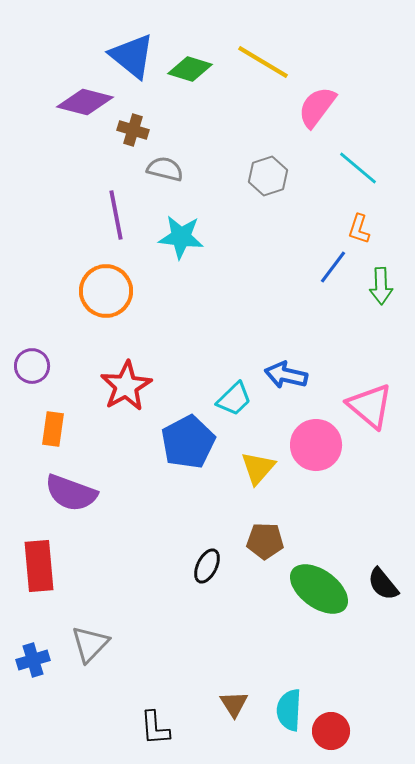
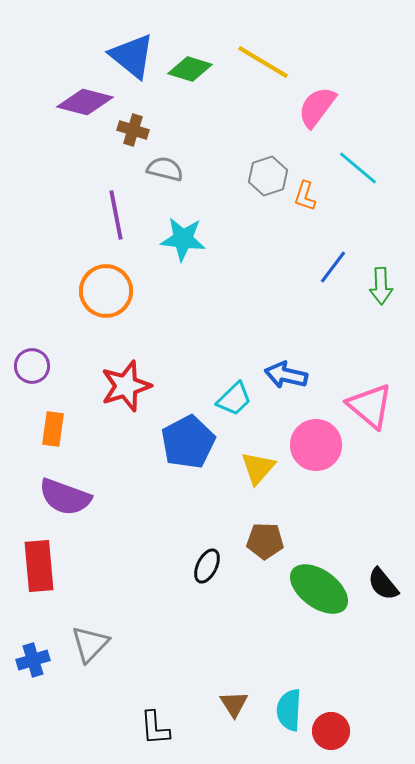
orange L-shape: moved 54 px left, 33 px up
cyan star: moved 2 px right, 2 px down
red star: rotated 12 degrees clockwise
purple semicircle: moved 6 px left, 4 px down
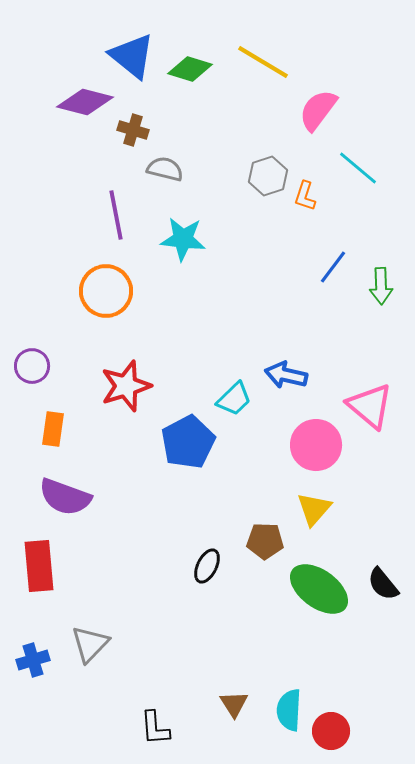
pink semicircle: moved 1 px right, 3 px down
yellow triangle: moved 56 px right, 41 px down
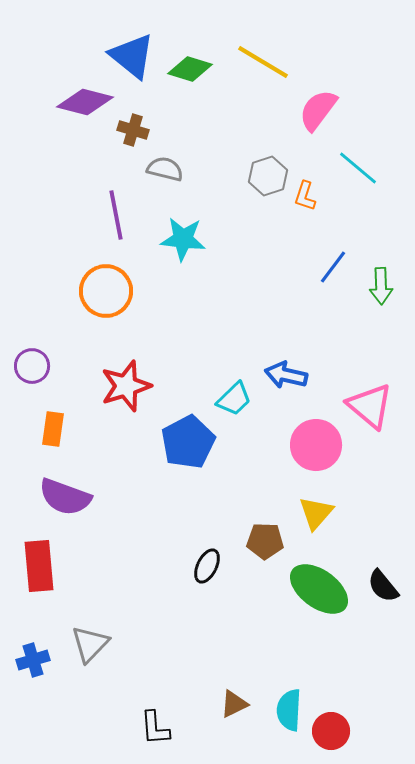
yellow triangle: moved 2 px right, 4 px down
black semicircle: moved 2 px down
brown triangle: rotated 36 degrees clockwise
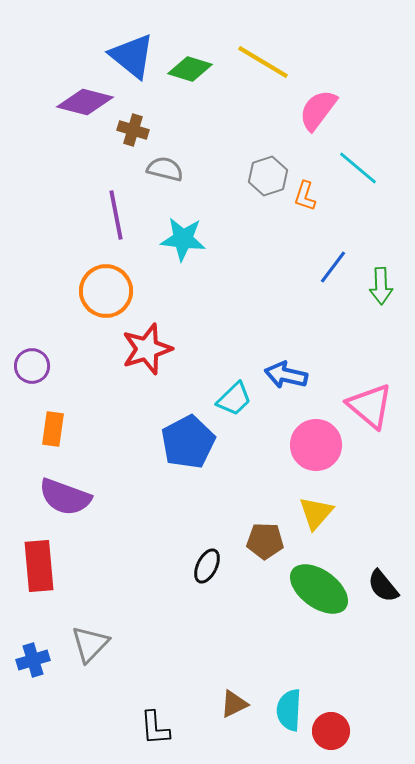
red star: moved 21 px right, 37 px up
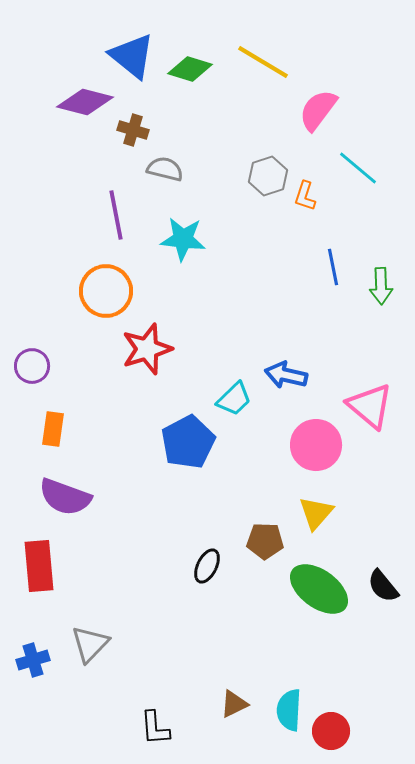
blue line: rotated 48 degrees counterclockwise
